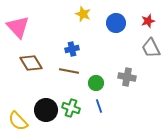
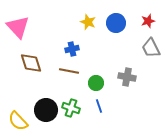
yellow star: moved 5 px right, 8 px down
brown diamond: rotated 15 degrees clockwise
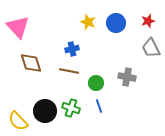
black circle: moved 1 px left, 1 px down
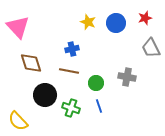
red star: moved 3 px left, 3 px up
black circle: moved 16 px up
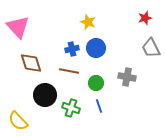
blue circle: moved 20 px left, 25 px down
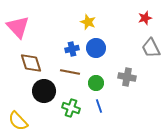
brown line: moved 1 px right, 1 px down
black circle: moved 1 px left, 4 px up
